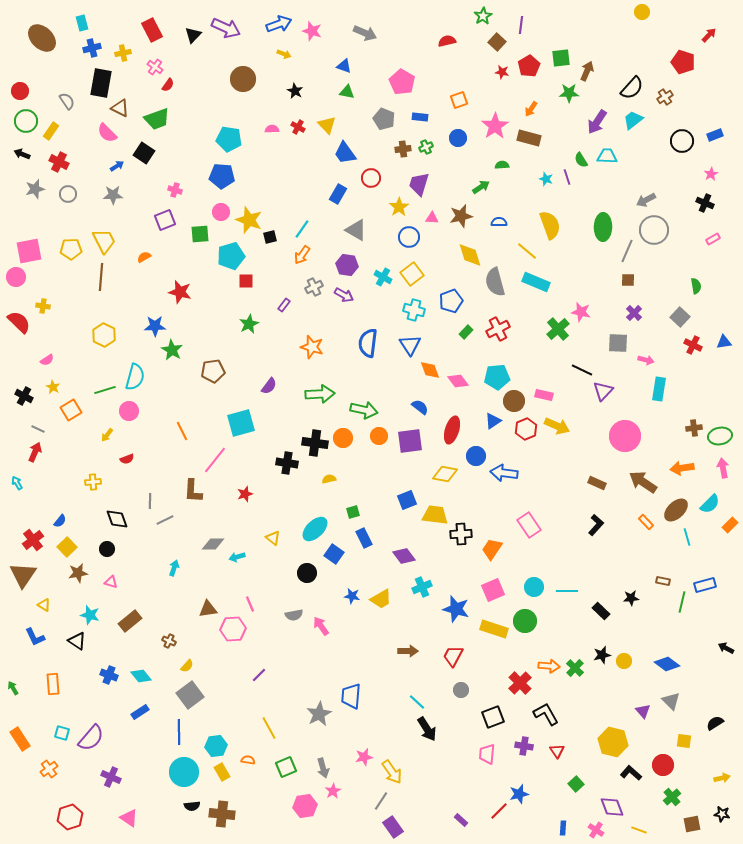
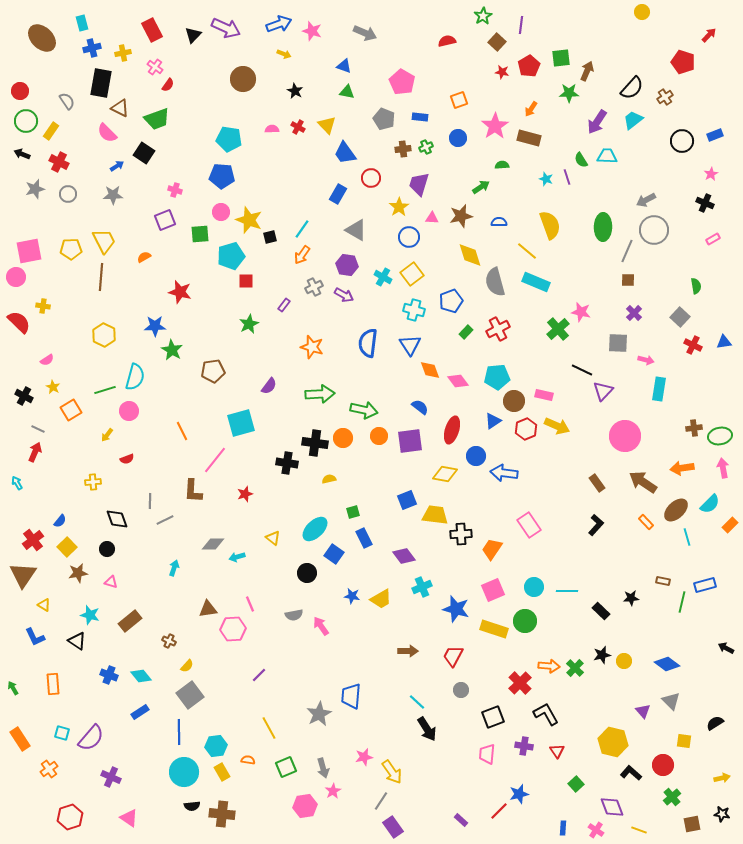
brown rectangle at (597, 483): rotated 30 degrees clockwise
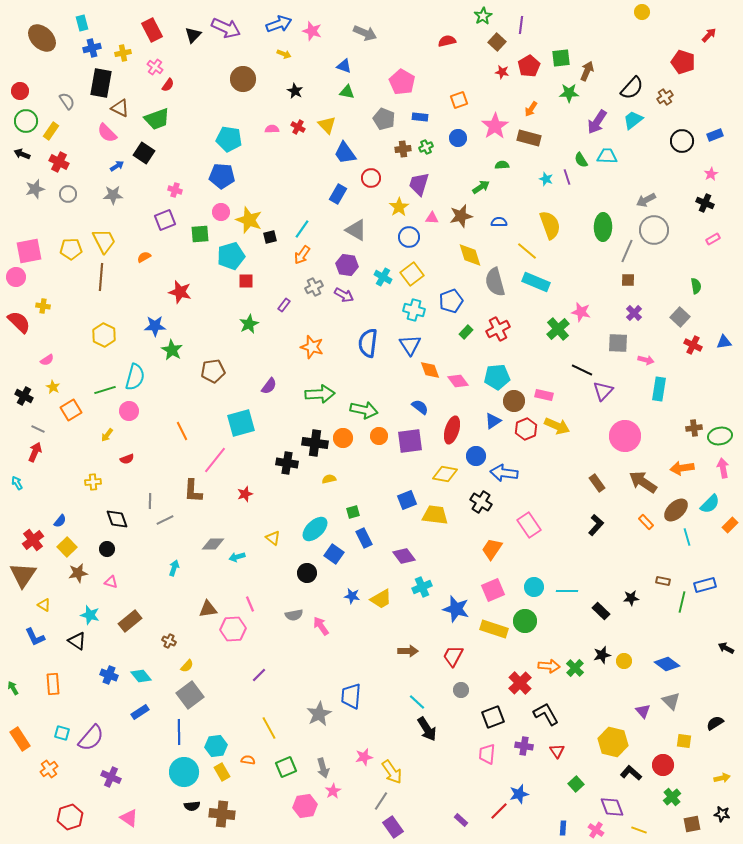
black cross at (461, 534): moved 20 px right, 32 px up; rotated 35 degrees clockwise
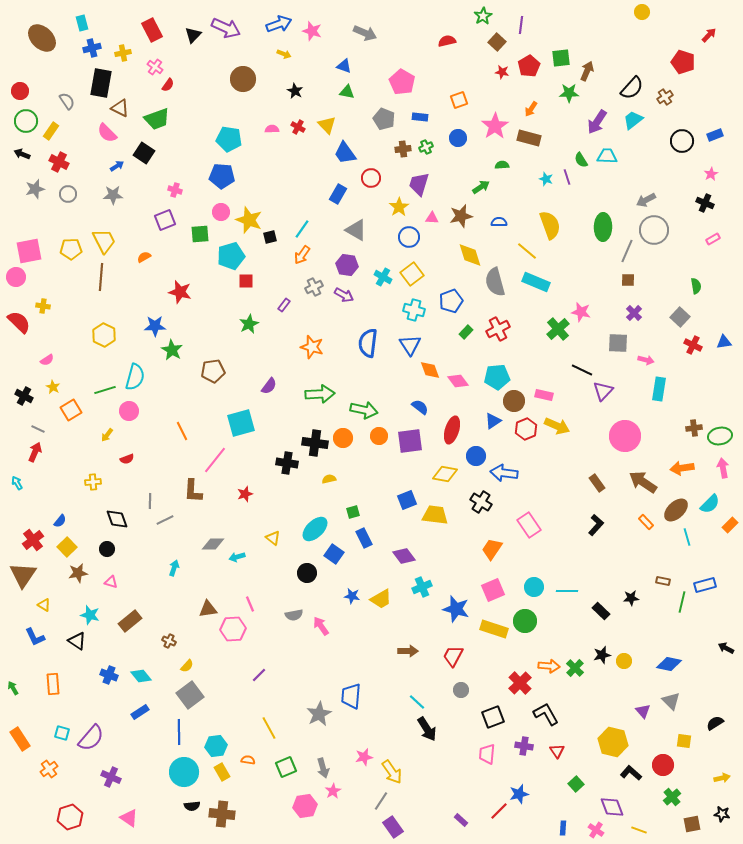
blue diamond at (667, 664): moved 2 px right; rotated 25 degrees counterclockwise
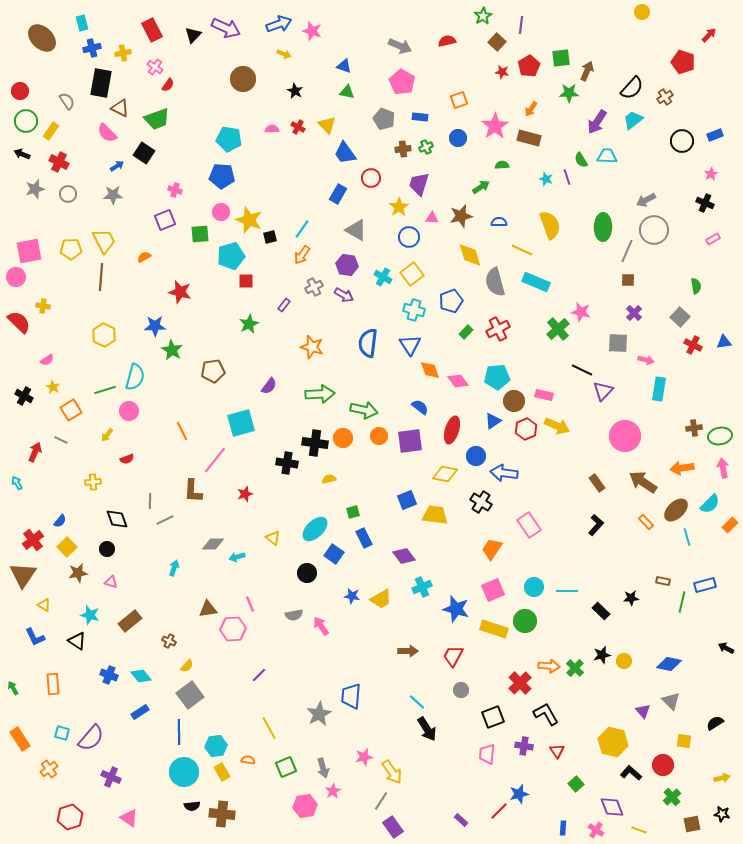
gray arrow at (365, 33): moved 35 px right, 13 px down
yellow line at (527, 251): moved 5 px left, 1 px up; rotated 15 degrees counterclockwise
gray line at (38, 429): moved 23 px right, 11 px down
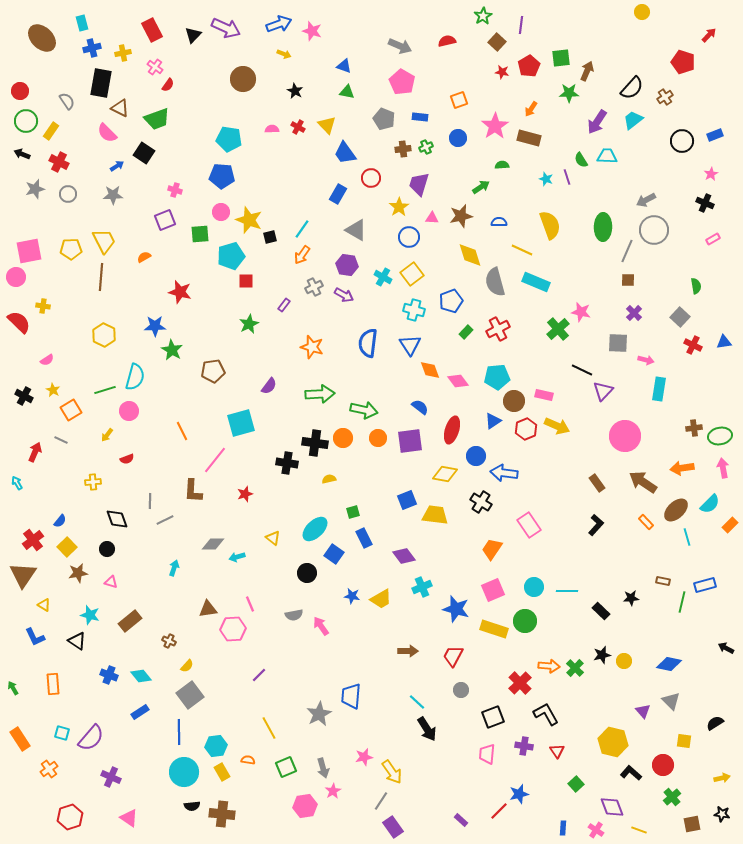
yellow star at (53, 387): moved 3 px down
orange circle at (379, 436): moved 1 px left, 2 px down
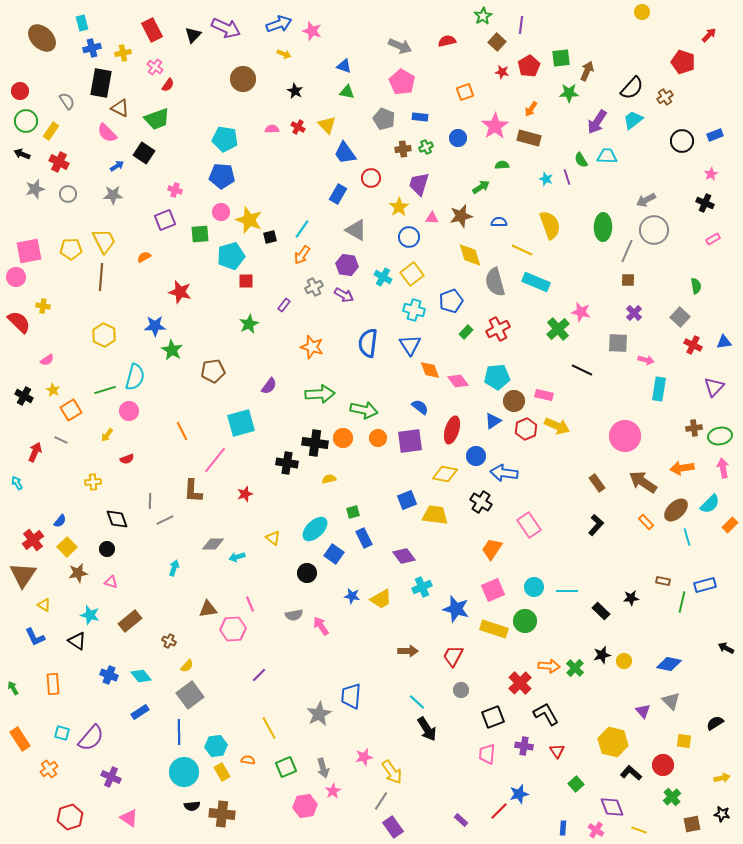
orange square at (459, 100): moved 6 px right, 8 px up
cyan pentagon at (229, 139): moved 4 px left
purple triangle at (603, 391): moved 111 px right, 4 px up
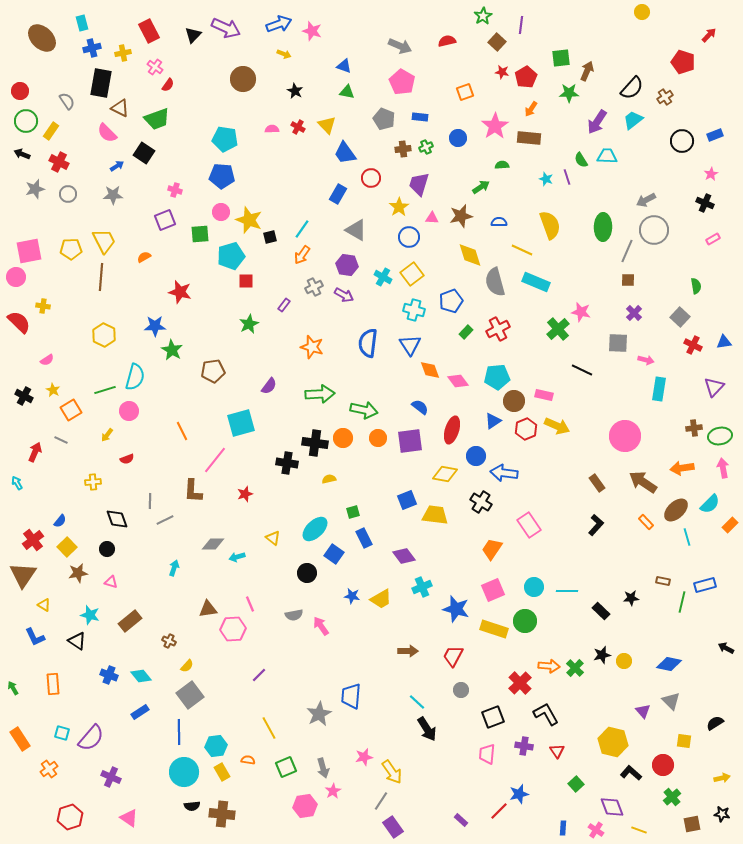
red rectangle at (152, 30): moved 3 px left, 1 px down
red pentagon at (529, 66): moved 3 px left, 11 px down
brown rectangle at (529, 138): rotated 10 degrees counterclockwise
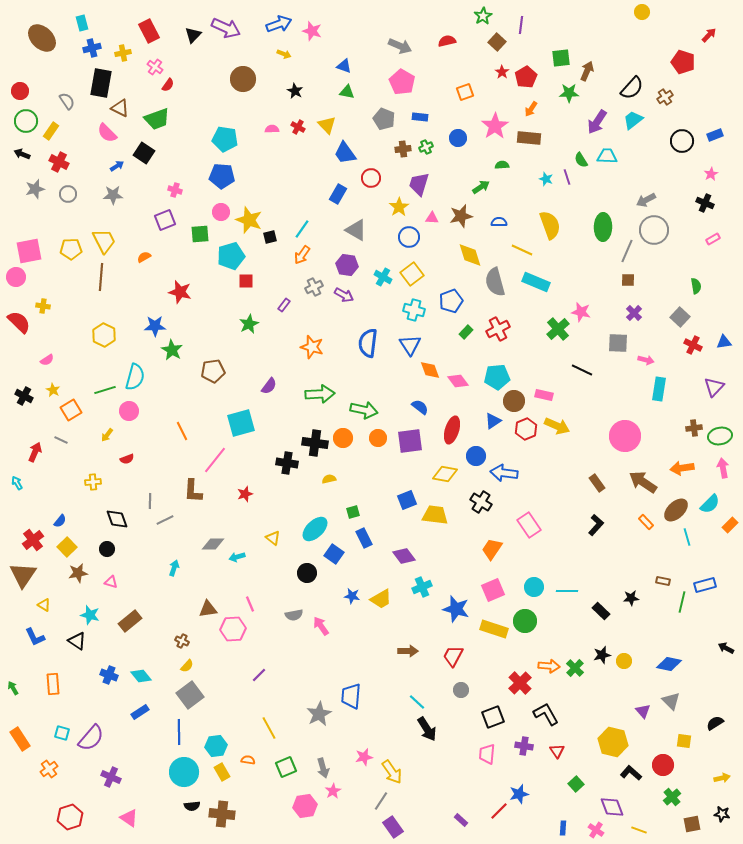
red star at (502, 72): rotated 24 degrees clockwise
brown cross at (169, 641): moved 13 px right
